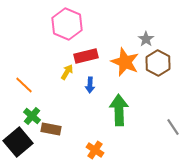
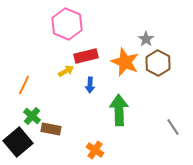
yellow arrow: moved 1 px left, 1 px up; rotated 28 degrees clockwise
orange line: rotated 72 degrees clockwise
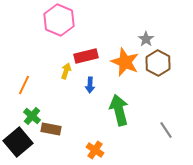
pink hexagon: moved 8 px left, 4 px up
yellow arrow: rotated 42 degrees counterclockwise
green arrow: rotated 12 degrees counterclockwise
gray line: moved 7 px left, 3 px down
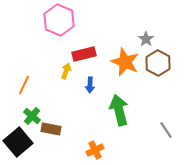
red rectangle: moved 2 px left, 2 px up
orange cross: rotated 30 degrees clockwise
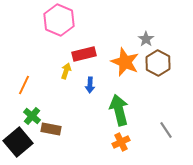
orange cross: moved 26 px right, 8 px up
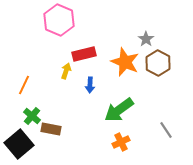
green arrow: rotated 112 degrees counterclockwise
black square: moved 1 px right, 2 px down
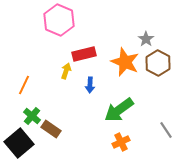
brown rectangle: rotated 24 degrees clockwise
black square: moved 1 px up
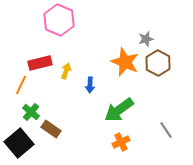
gray star: rotated 21 degrees clockwise
red rectangle: moved 44 px left, 9 px down
orange line: moved 3 px left
green cross: moved 1 px left, 4 px up
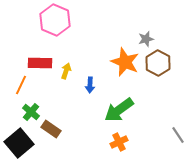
pink hexagon: moved 4 px left
red rectangle: rotated 15 degrees clockwise
gray line: moved 12 px right, 5 px down
orange cross: moved 2 px left
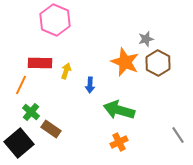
green arrow: rotated 52 degrees clockwise
